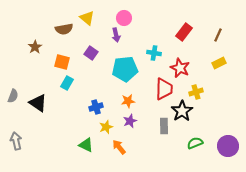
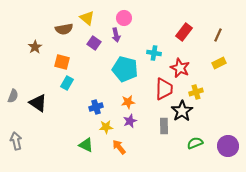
purple square: moved 3 px right, 10 px up
cyan pentagon: rotated 20 degrees clockwise
orange star: moved 1 px down
yellow star: rotated 16 degrees clockwise
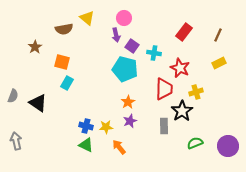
purple square: moved 38 px right, 3 px down
orange star: rotated 24 degrees counterclockwise
blue cross: moved 10 px left, 19 px down; rotated 32 degrees clockwise
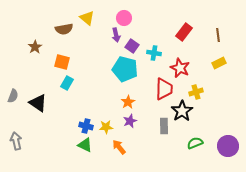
brown line: rotated 32 degrees counterclockwise
green triangle: moved 1 px left
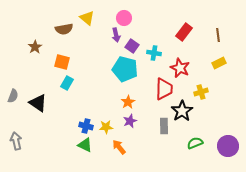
yellow cross: moved 5 px right
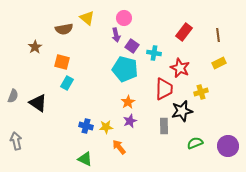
black star: rotated 20 degrees clockwise
green triangle: moved 14 px down
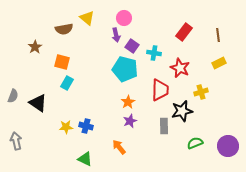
red trapezoid: moved 4 px left, 1 px down
yellow star: moved 40 px left
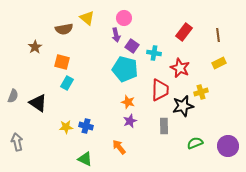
orange star: rotated 24 degrees counterclockwise
black star: moved 1 px right, 5 px up
gray arrow: moved 1 px right, 1 px down
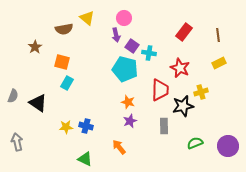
cyan cross: moved 5 px left
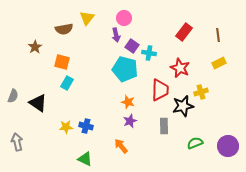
yellow triangle: rotated 28 degrees clockwise
orange arrow: moved 2 px right, 1 px up
